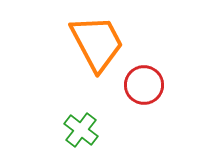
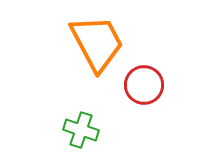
green cross: rotated 20 degrees counterclockwise
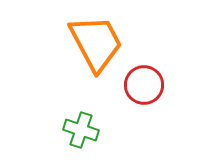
orange trapezoid: moved 1 px left
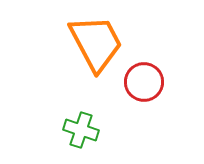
red circle: moved 3 px up
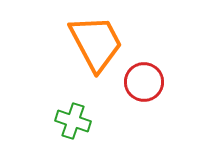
green cross: moved 8 px left, 9 px up
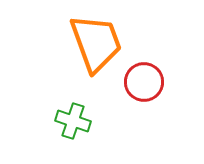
orange trapezoid: rotated 8 degrees clockwise
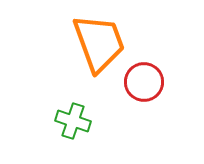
orange trapezoid: moved 3 px right
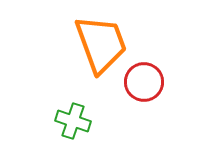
orange trapezoid: moved 2 px right, 1 px down
